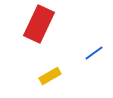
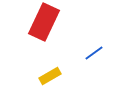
red rectangle: moved 5 px right, 2 px up
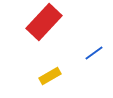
red rectangle: rotated 18 degrees clockwise
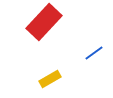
yellow rectangle: moved 3 px down
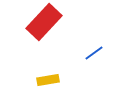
yellow rectangle: moved 2 px left, 1 px down; rotated 20 degrees clockwise
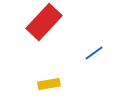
yellow rectangle: moved 1 px right, 4 px down
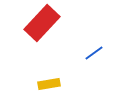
red rectangle: moved 2 px left, 1 px down
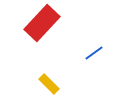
yellow rectangle: rotated 55 degrees clockwise
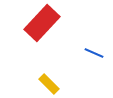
blue line: rotated 60 degrees clockwise
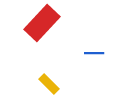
blue line: rotated 24 degrees counterclockwise
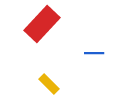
red rectangle: moved 1 px down
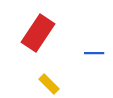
red rectangle: moved 4 px left, 9 px down; rotated 9 degrees counterclockwise
